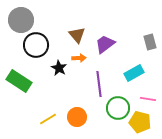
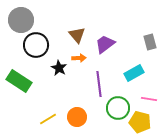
pink line: moved 1 px right
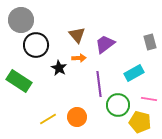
green circle: moved 3 px up
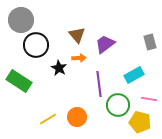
cyan rectangle: moved 2 px down
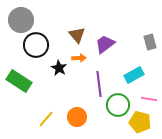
yellow line: moved 2 px left; rotated 18 degrees counterclockwise
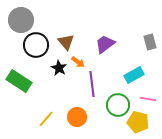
brown triangle: moved 11 px left, 7 px down
orange arrow: moved 1 px left, 4 px down; rotated 40 degrees clockwise
purple line: moved 7 px left
pink line: moved 1 px left
yellow pentagon: moved 2 px left
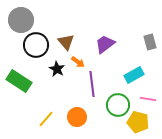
black star: moved 2 px left, 1 px down
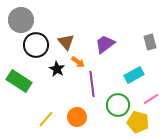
pink line: moved 3 px right; rotated 42 degrees counterclockwise
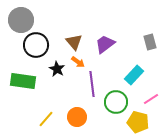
brown triangle: moved 8 px right
cyan rectangle: rotated 18 degrees counterclockwise
green rectangle: moved 4 px right; rotated 25 degrees counterclockwise
green circle: moved 2 px left, 3 px up
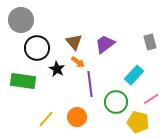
black circle: moved 1 px right, 3 px down
purple line: moved 2 px left
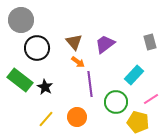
black star: moved 12 px left, 18 px down
green rectangle: moved 3 px left, 1 px up; rotated 30 degrees clockwise
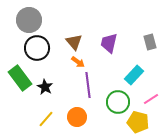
gray circle: moved 8 px right
purple trapezoid: moved 4 px right, 1 px up; rotated 40 degrees counterclockwise
green rectangle: moved 2 px up; rotated 15 degrees clockwise
purple line: moved 2 px left, 1 px down
green circle: moved 2 px right
